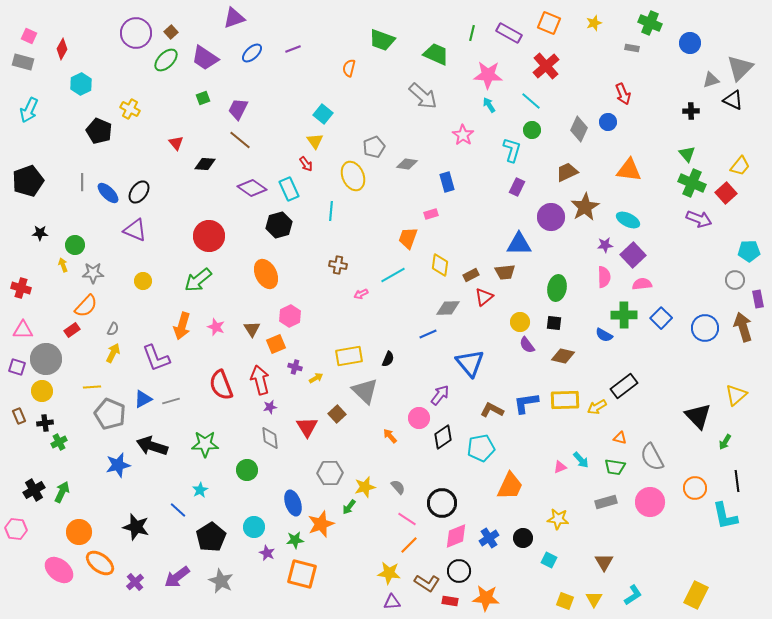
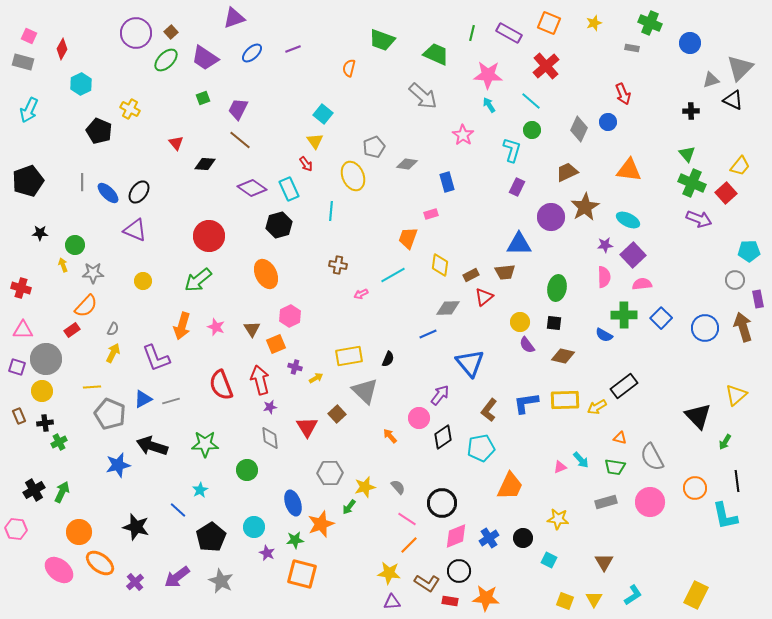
brown L-shape at (492, 410): moved 3 px left; rotated 80 degrees counterclockwise
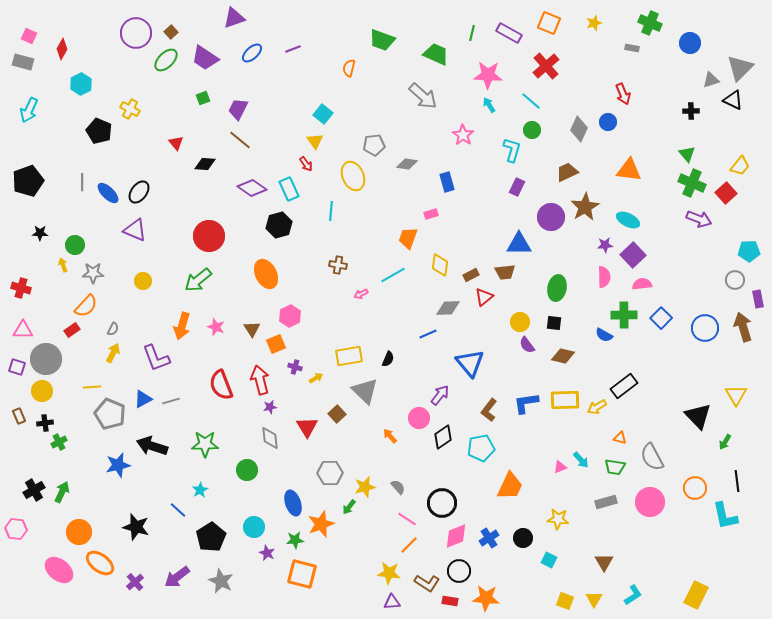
gray pentagon at (374, 147): moved 2 px up; rotated 15 degrees clockwise
yellow triangle at (736, 395): rotated 20 degrees counterclockwise
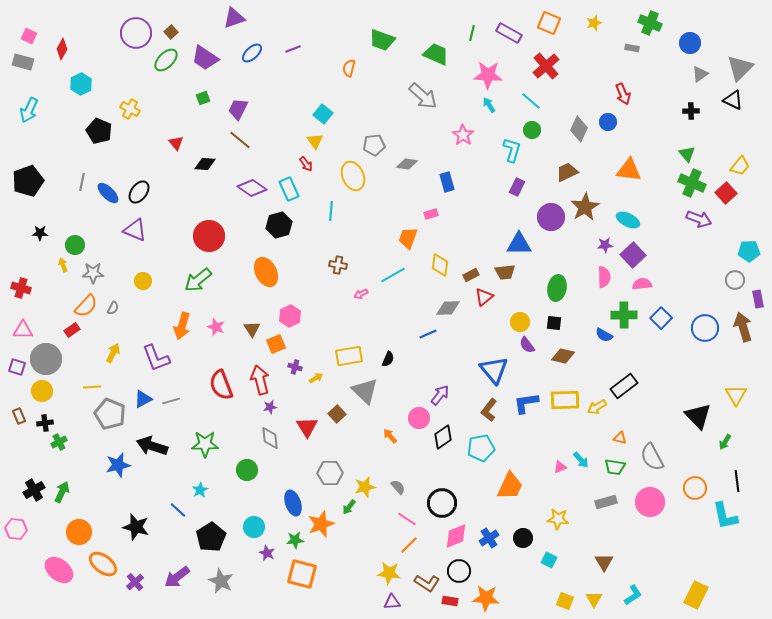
gray triangle at (711, 80): moved 11 px left, 6 px up; rotated 18 degrees counterclockwise
gray line at (82, 182): rotated 12 degrees clockwise
orange ellipse at (266, 274): moved 2 px up
gray semicircle at (113, 329): moved 21 px up
blue triangle at (470, 363): moved 24 px right, 7 px down
orange ellipse at (100, 563): moved 3 px right, 1 px down
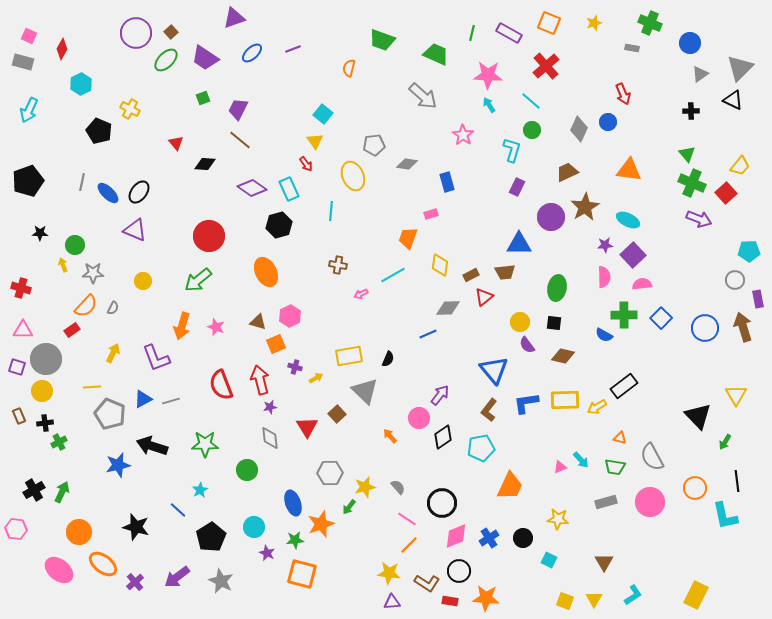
brown triangle at (252, 329): moved 6 px right, 7 px up; rotated 42 degrees counterclockwise
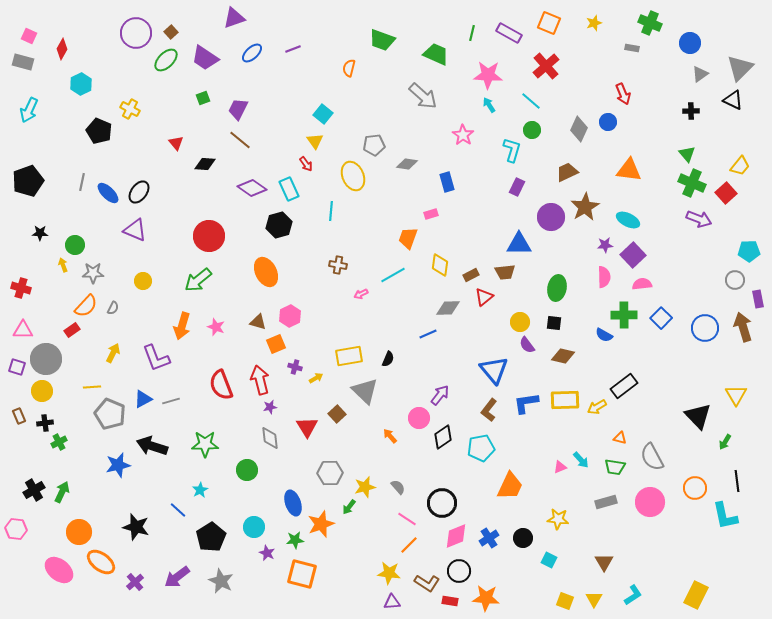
orange ellipse at (103, 564): moved 2 px left, 2 px up
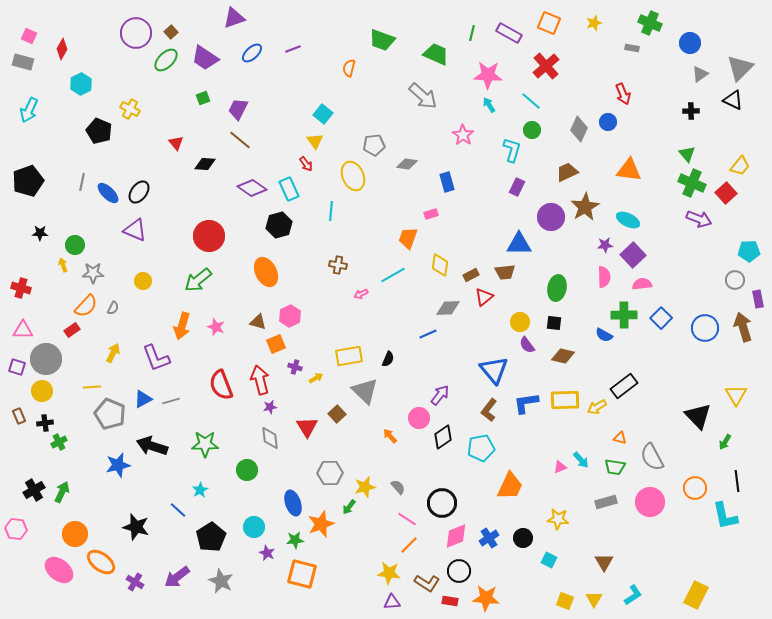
orange circle at (79, 532): moved 4 px left, 2 px down
purple cross at (135, 582): rotated 18 degrees counterclockwise
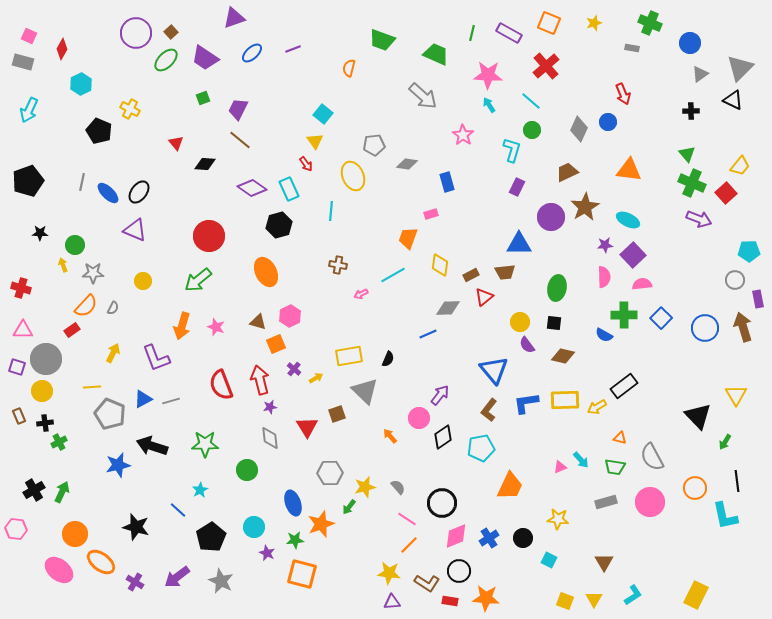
purple cross at (295, 367): moved 1 px left, 2 px down; rotated 24 degrees clockwise
brown square at (337, 414): rotated 24 degrees clockwise
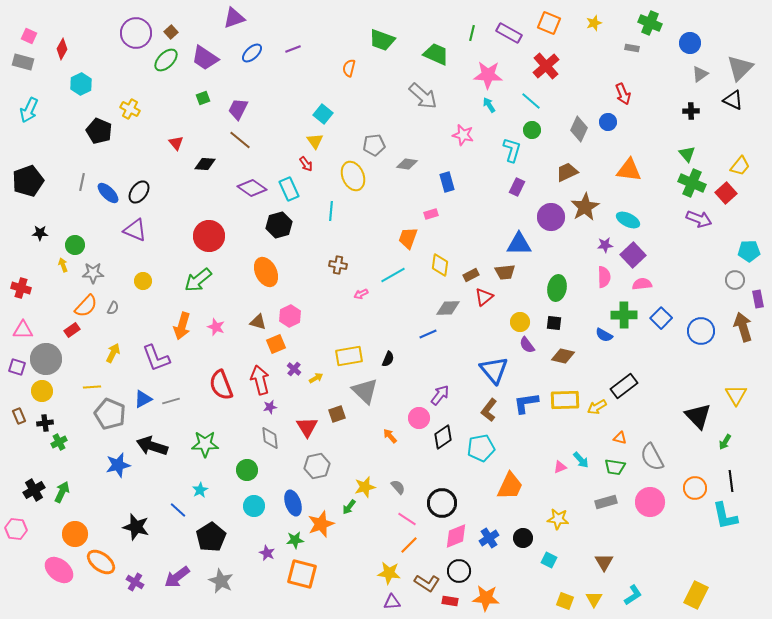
pink star at (463, 135): rotated 20 degrees counterclockwise
blue circle at (705, 328): moved 4 px left, 3 px down
gray hexagon at (330, 473): moved 13 px left, 7 px up; rotated 10 degrees counterclockwise
black line at (737, 481): moved 6 px left
cyan circle at (254, 527): moved 21 px up
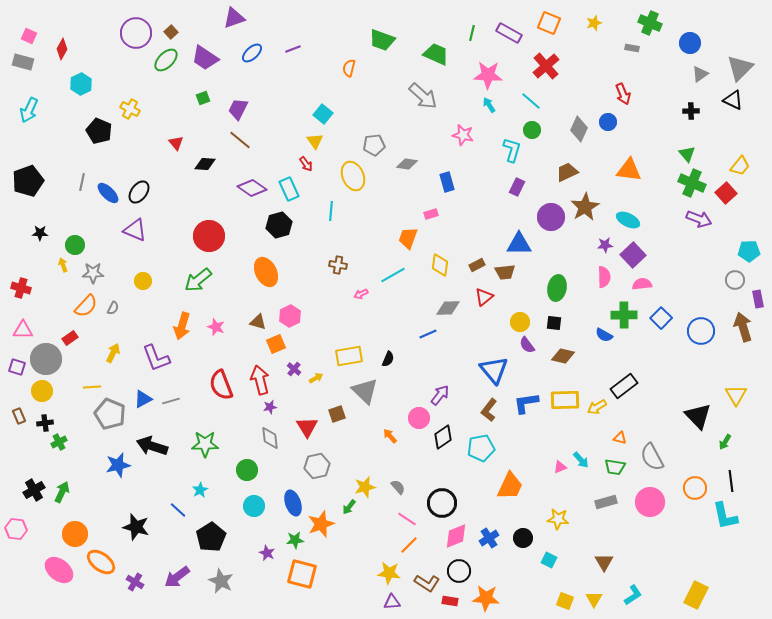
brown rectangle at (471, 275): moved 6 px right, 10 px up
red rectangle at (72, 330): moved 2 px left, 8 px down
